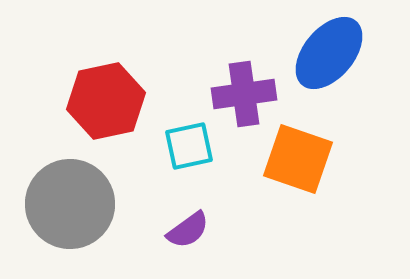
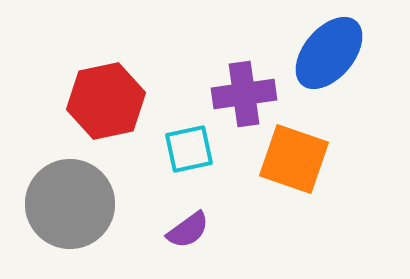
cyan square: moved 3 px down
orange square: moved 4 px left
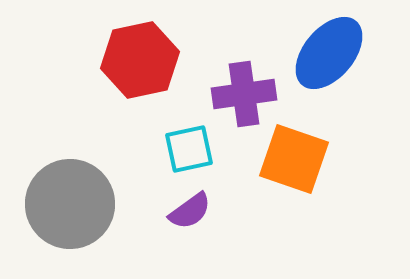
red hexagon: moved 34 px right, 41 px up
purple semicircle: moved 2 px right, 19 px up
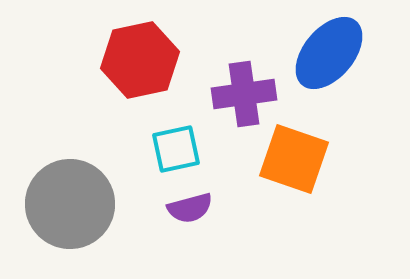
cyan square: moved 13 px left
purple semicircle: moved 3 px up; rotated 21 degrees clockwise
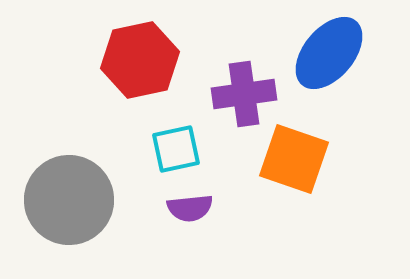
gray circle: moved 1 px left, 4 px up
purple semicircle: rotated 9 degrees clockwise
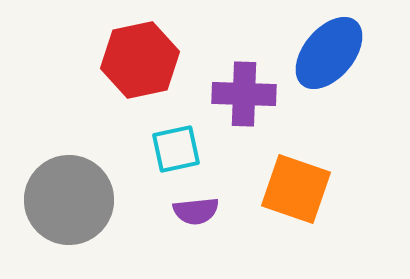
purple cross: rotated 10 degrees clockwise
orange square: moved 2 px right, 30 px down
purple semicircle: moved 6 px right, 3 px down
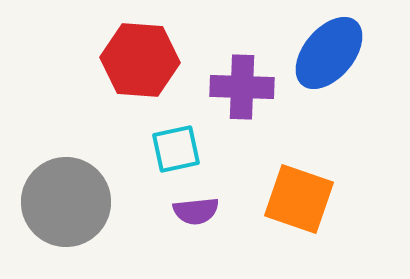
red hexagon: rotated 16 degrees clockwise
purple cross: moved 2 px left, 7 px up
orange square: moved 3 px right, 10 px down
gray circle: moved 3 px left, 2 px down
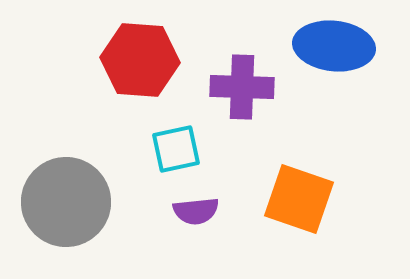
blue ellipse: moved 5 px right, 7 px up; rotated 56 degrees clockwise
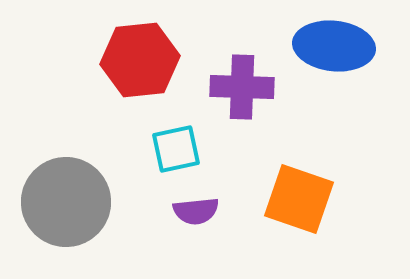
red hexagon: rotated 10 degrees counterclockwise
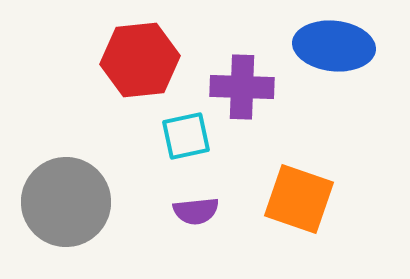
cyan square: moved 10 px right, 13 px up
